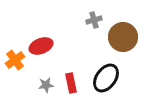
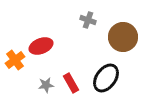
gray cross: moved 6 px left; rotated 35 degrees clockwise
red rectangle: rotated 18 degrees counterclockwise
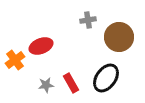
gray cross: rotated 28 degrees counterclockwise
brown circle: moved 4 px left
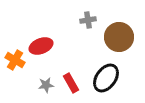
orange cross: rotated 24 degrees counterclockwise
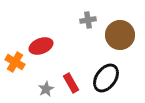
brown circle: moved 1 px right, 2 px up
orange cross: moved 2 px down
gray star: moved 4 px down; rotated 21 degrees counterclockwise
